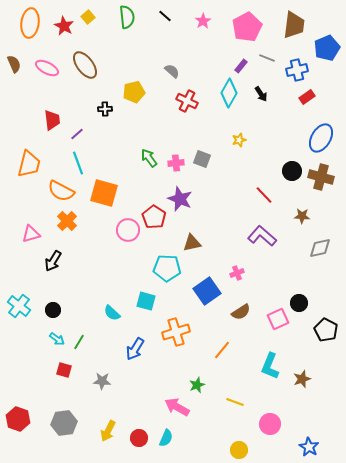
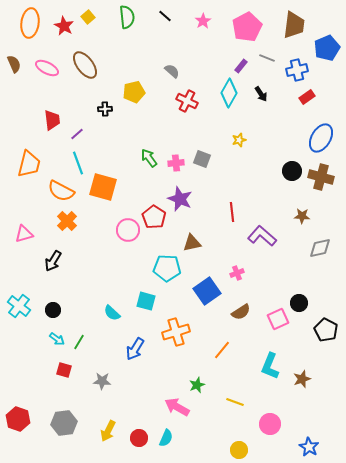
orange square at (104, 193): moved 1 px left, 6 px up
red line at (264, 195): moved 32 px left, 17 px down; rotated 36 degrees clockwise
pink triangle at (31, 234): moved 7 px left
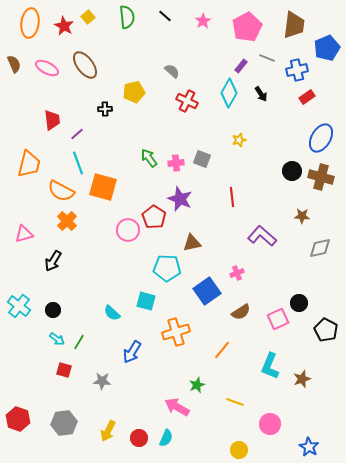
red line at (232, 212): moved 15 px up
blue arrow at (135, 349): moved 3 px left, 3 px down
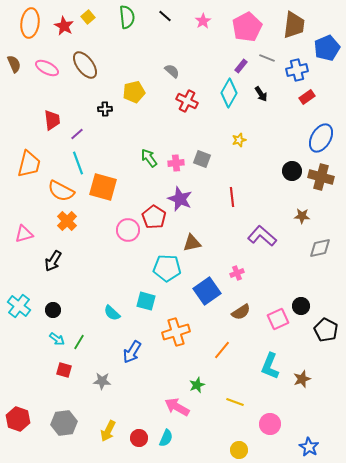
black circle at (299, 303): moved 2 px right, 3 px down
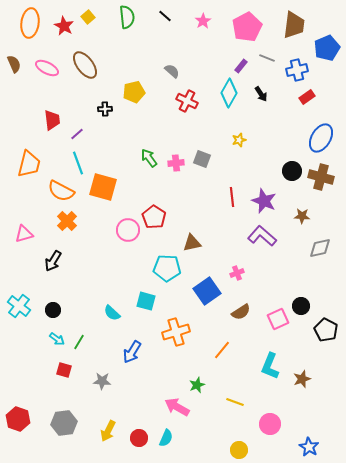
purple star at (180, 199): moved 84 px right, 2 px down
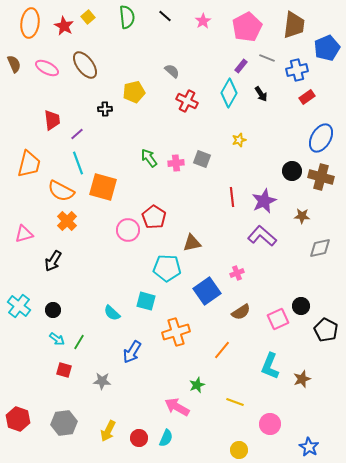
purple star at (264, 201): rotated 25 degrees clockwise
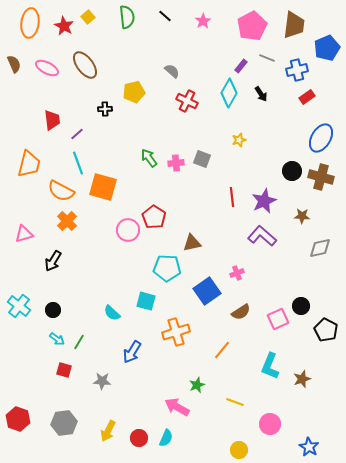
pink pentagon at (247, 27): moved 5 px right, 1 px up
